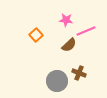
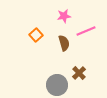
pink star: moved 2 px left, 4 px up; rotated 16 degrees counterclockwise
brown semicircle: moved 5 px left, 2 px up; rotated 63 degrees counterclockwise
brown cross: rotated 24 degrees clockwise
gray circle: moved 4 px down
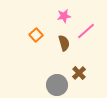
pink line: rotated 18 degrees counterclockwise
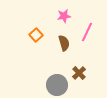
pink line: moved 1 px right, 1 px down; rotated 24 degrees counterclockwise
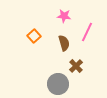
pink star: rotated 16 degrees clockwise
orange square: moved 2 px left, 1 px down
brown cross: moved 3 px left, 7 px up
gray circle: moved 1 px right, 1 px up
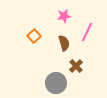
pink star: rotated 16 degrees counterclockwise
gray circle: moved 2 px left, 1 px up
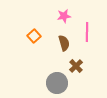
pink line: rotated 24 degrees counterclockwise
gray circle: moved 1 px right
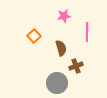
brown semicircle: moved 3 px left, 5 px down
brown cross: rotated 24 degrees clockwise
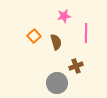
pink line: moved 1 px left, 1 px down
brown semicircle: moved 5 px left, 6 px up
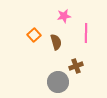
orange square: moved 1 px up
gray circle: moved 1 px right, 1 px up
